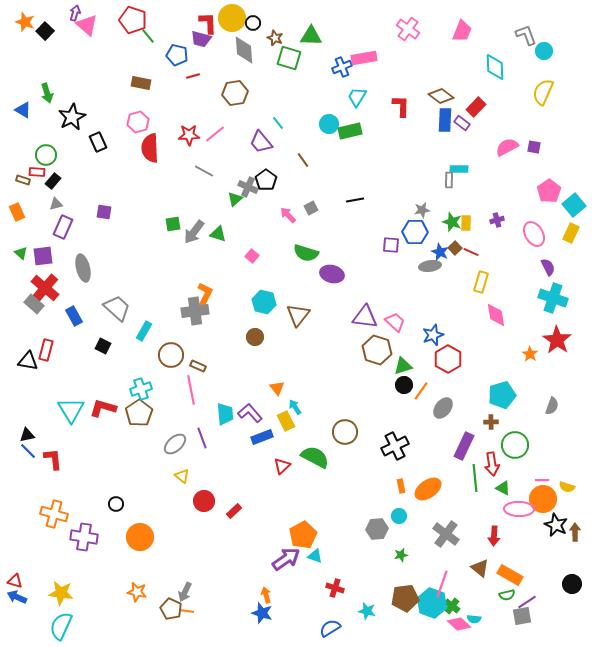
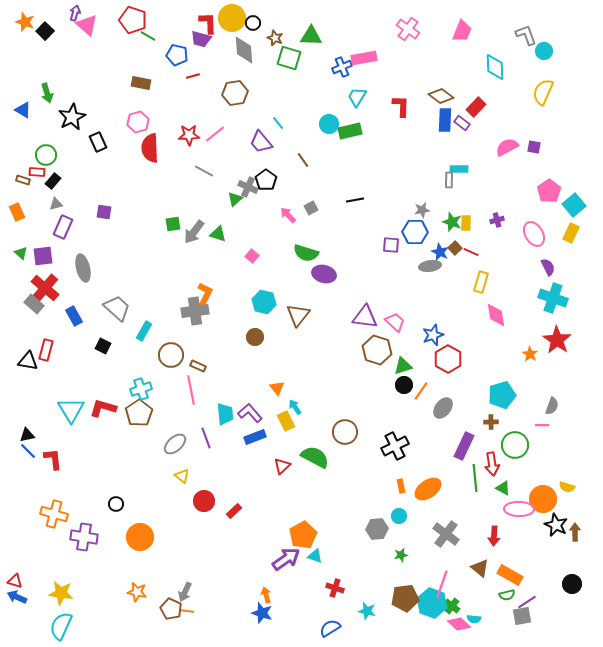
green line at (148, 36): rotated 21 degrees counterclockwise
purple ellipse at (332, 274): moved 8 px left
blue rectangle at (262, 437): moved 7 px left
purple line at (202, 438): moved 4 px right
pink line at (542, 480): moved 55 px up
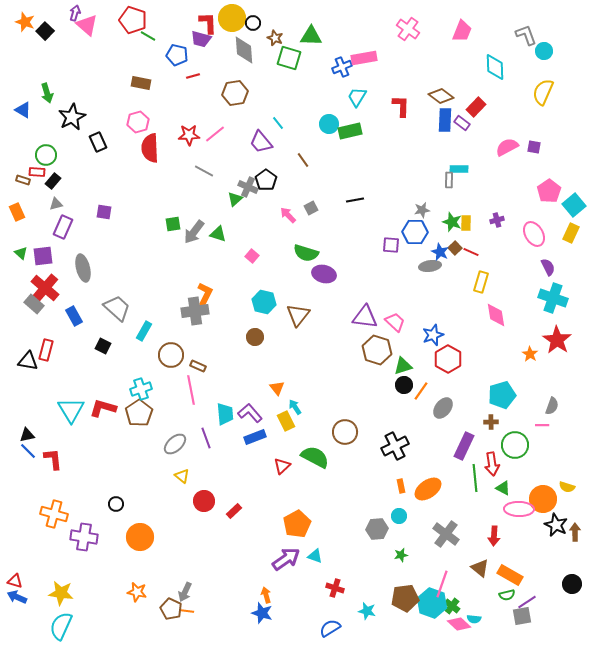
orange pentagon at (303, 535): moved 6 px left, 11 px up
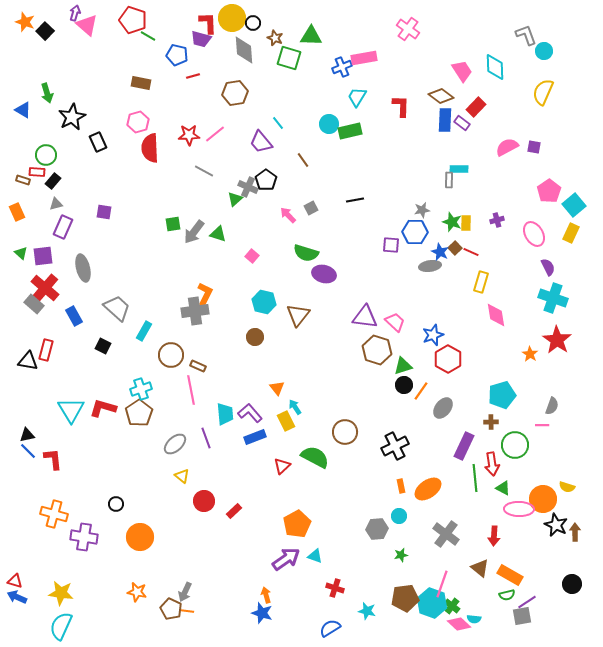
pink trapezoid at (462, 31): moved 40 px down; rotated 55 degrees counterclockwise
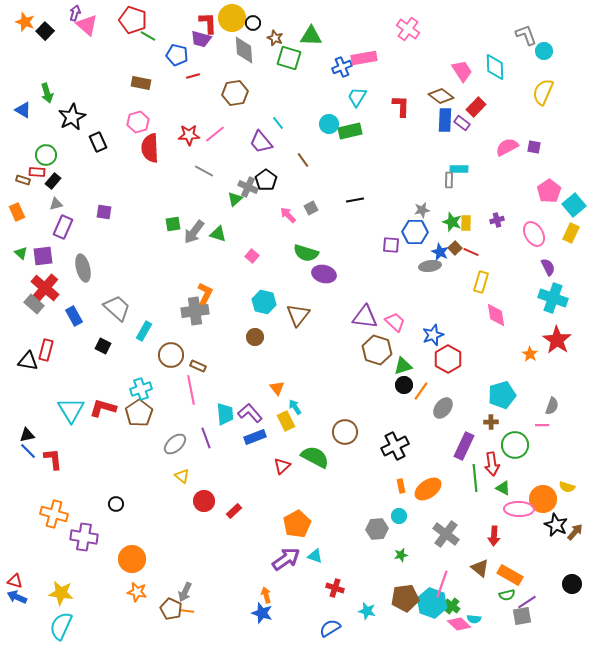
brown arrow at (575, 532): rotated 42 degrees clockwise
orange circle at (140, 537): moved 8 px left, 22 px down
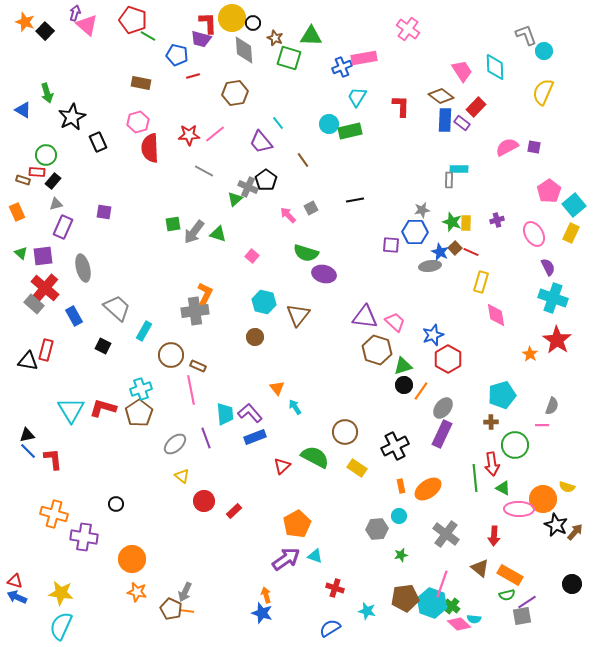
yellow rectangle at (286, 421): moved 71 px right, 47 px down; rotated 30 degrees counterclockwise
purple rectangle at (464, 446): moved 22 px left, 12 px up
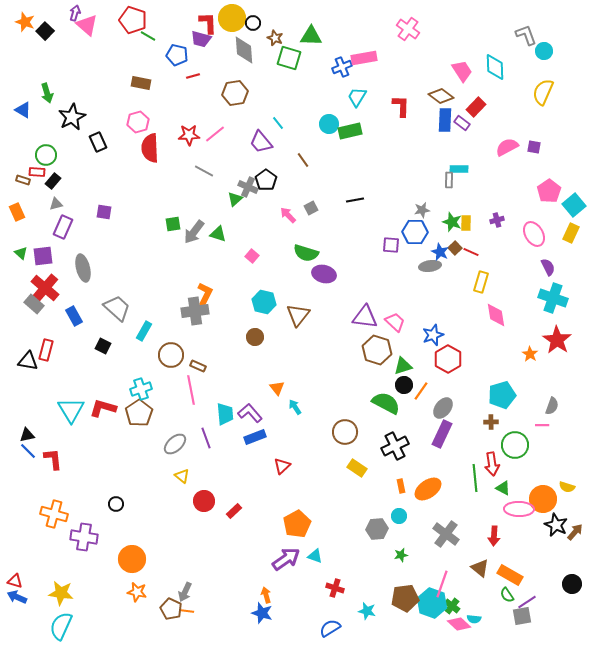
green semicircle at (315, 457): moved 71 px right, 54 px up
green semicircle at (507, 595): rotated 70 degrees clockwise
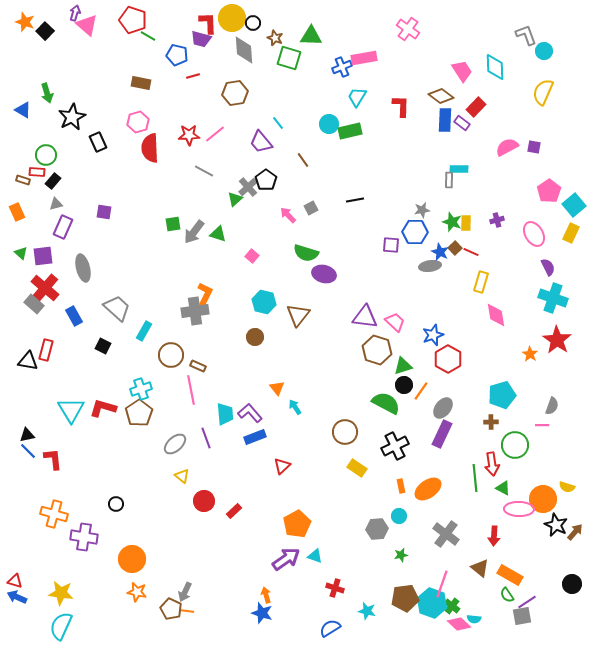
gray cross at (248, 187): rotated 24 degrees clockwise
